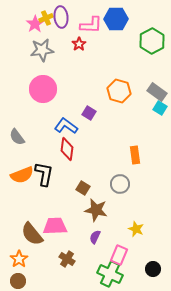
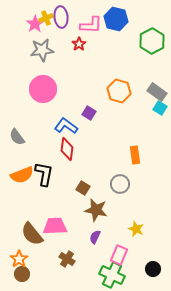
blue hexagon: rotated 15 degrees clockwise
green cross: moved 2 px right, 1 px down
brown circle: moved 4 px right, 7 px up
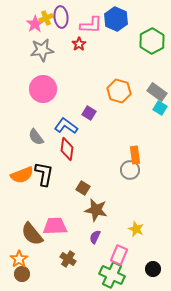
blue hexagon: rotated 10 degrees clockwise
gray semicircle: moved 19 px right
gray circle: moved 10 px right, 14 px up
brown cross: moved 1 px right
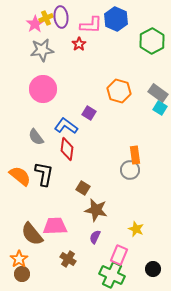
gray rectangle: moved 1 px right, 1 px down
orange semicircle: moved 2 px left, 1 px down; rotated 120 degrees counterclockwise
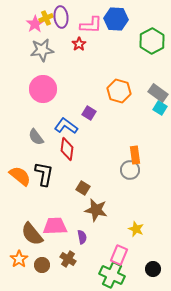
blue hexagon: rotated 20 degrees counterclockwise
purple semicircle: moved 13 px left; rotated 144 degrees clockwise
brown circle: moved 20 px right, 9 px up
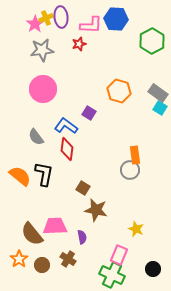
red star: rotated 16 degrees clockwise
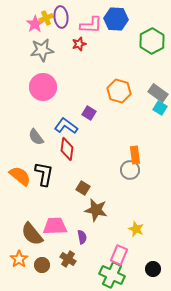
pink circle: moved 2 px up
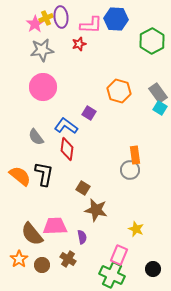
gray rectangle: rotated 18 degrees clockwise
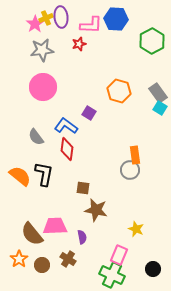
brown square: rotated 24 degrees counterclockwise
